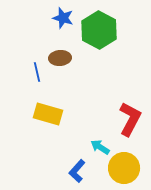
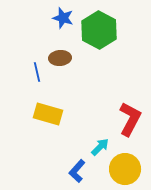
cyan arrow: rotated 102 degrees clockwise
yellow circle: moved 1 px right, 1 px down
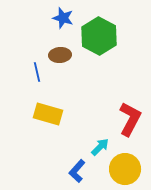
green hexagon: moved 6 px down
brown ellipse: moved 3 px up
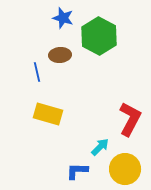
blue L-shape: rotated 50 degrees clockwise
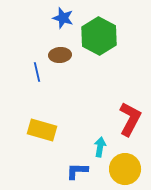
yellow rectangle: moved 6 px left, 16 px down
cyan arrow: rotated 36 degrees counterclockwise
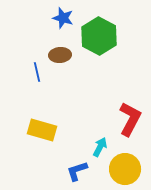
cyan arrow: rotated 18 degrees clockwise
blue L-shape: rotated 20 degrees counterclockwise
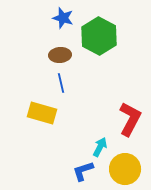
blue line: moved 24 px right, 11 px down
yellow rectangle: moved 17 px up
blue L-shape: moved 6 px right
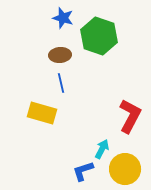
green hexagon: rotated 9 degrees counterclockwise
red L-shape: moved 3 px up
cyan arrow: moved 2 px right, 2 px down
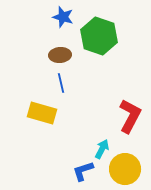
blue star: moved 1 px up
